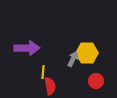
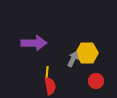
purple arrow: moved 7 px right, 5 px up
yellow line: moved 4 px right, 1 px down
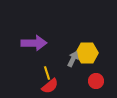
yellow line: rotated 24 degrees counterclockwise
red semicircle: rotated 60 degrees clockwise
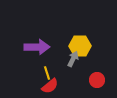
purple arrow: moved 3 px right, 4 px down
yellow hexagon: moved 7 px left, 7 px up
red circle: moved 1 px right, 1 px up
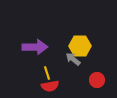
purple arrow: moved 2 px left
gray arrow: rotated 77 degrees counterclockwise
red semicircle: rotated 30 degrees clockwise
